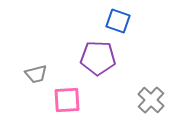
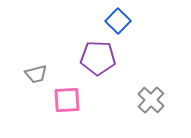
blue square: rotated 25 degrees clockwise
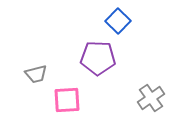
gray cross: moved 2 px up; rotated 12 degrees clockwise
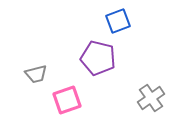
blue square: rotated 25 degrees clockwise
purple pentagon: rotated 12 degrees clockwise
pink square: rotated 16 degrees counterclockwise
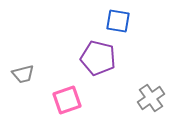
blue square: rotated 30 degrees clockwise
gray trapezoid: moved 13 px left
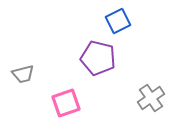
blue square: rotated 35 degrees counterclockwise
pink square: moved 1 px left, 3 px down
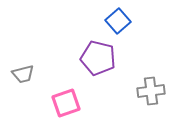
blue square: rotated 15 degrees counterclockwise
gray cross: moved 7 px up; rotated 28 degrees clockwise
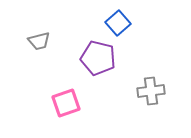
blue square: moved 2 px down
gray trapezoid: moved 16 px right, 33 px up
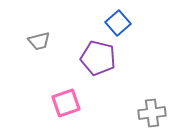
gray cross: moved 1 px right, 22 px down
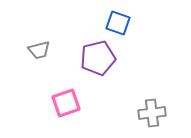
blue square: rotated 30 degrees counterclockwise
gray trapezoid: moved 9 px down
purple pentagon: rotated 28 degrees counterclockwise
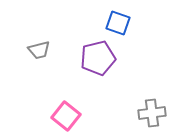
pink square: moved 13 px down; rotated 32 degrees counterclockwise
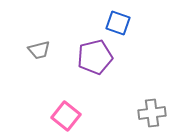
purple pentagon: moved 3 px left, 1 px up
